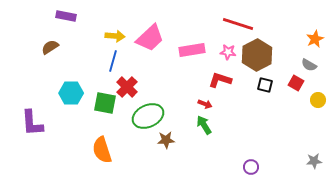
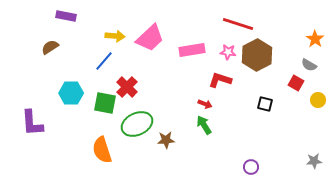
orange star: rotated 12 degrees counterclockwise
blue line: moved 9 px left; rotated 25 degrees clockwise
black square: moved 19 px down
green ellipse: moved 11 px left, 8 px down
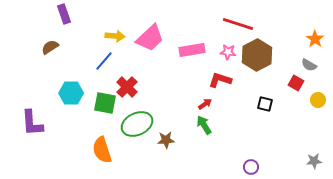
purple rectangle: moved 2 px left, 2 px up; rotated 60 degrees clockwise
red arrow: rotated 56 degrees counterclockwise
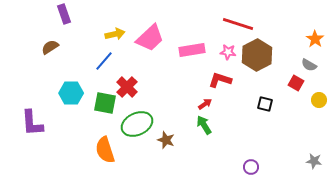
yellow arrow: moved 2 px up; rotated 18 degrees counterclockwise
yellow circle: moved 1 px right
brown star: rotated 24 degrees clockwise
orange semicircle: moved 3 px right
gray star: rotated 14 degrees clockwise
